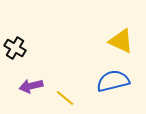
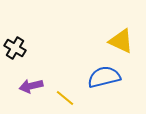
blue semicircle: moved 9 px left, 4 px up
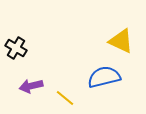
black cross: moved 1 px right
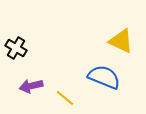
blue semicircle: rotated 36 degrees clockwise
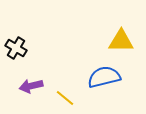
yellow triangle: rotated 24 degrees counterclockwise
blue semicircle: rotated 36 degrees counterclockwise
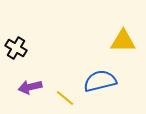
yellow triangle: moved 2 px right
blue semicircle: moved 4 px left, 4 px down
purple arrow: moved 1 px left, 1 px down
